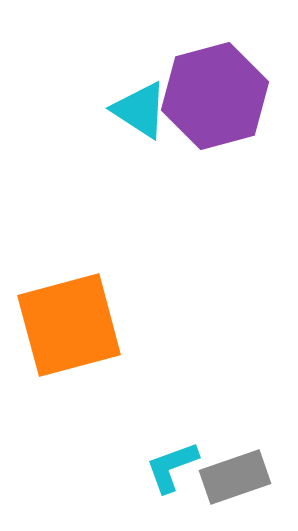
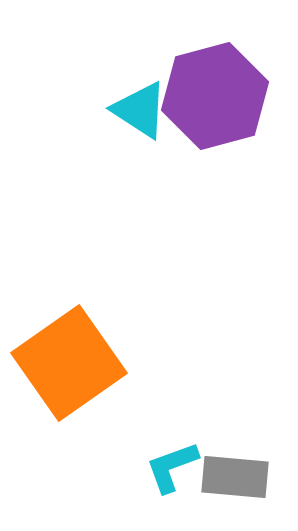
orange square: moved 38 px down; rotated 20 degrees counterclockwise
gray rectangle: rotated 24 degrees clockwise
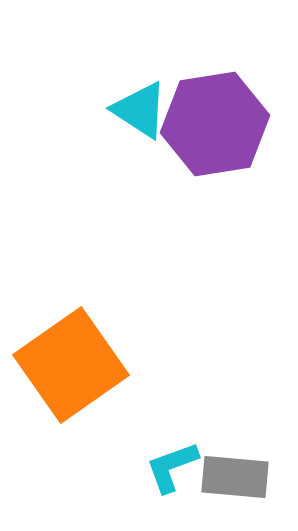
purple hexagon: moved 28 px down; rotated 6 degrees clockwise
orange square: moved 2 px right, 2 px down
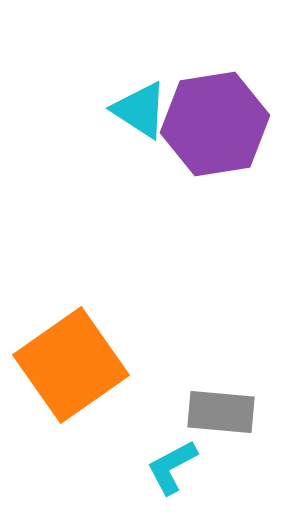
cyan L-shape: rotated 8 degrees counterclockwise
gray rectangle: moved 14 px left, 65 px up
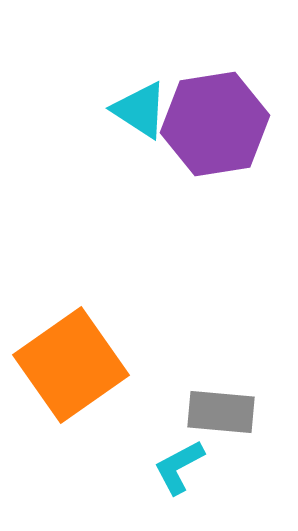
cyan L-shape: moved 7 px right
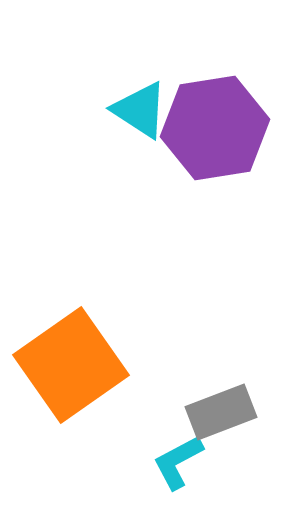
purple hexagon: moved 4 px down
gray rectangle: rotated 26 degrees counterclockwise
cyan L-shape: moved 1 px left, 5 px up
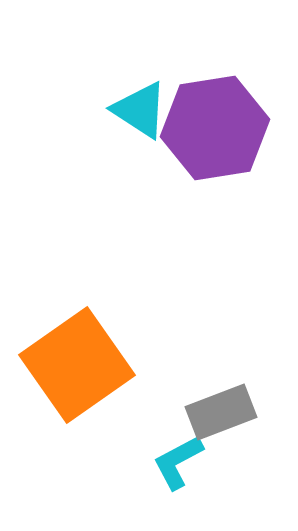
orange square: moved 6 px right
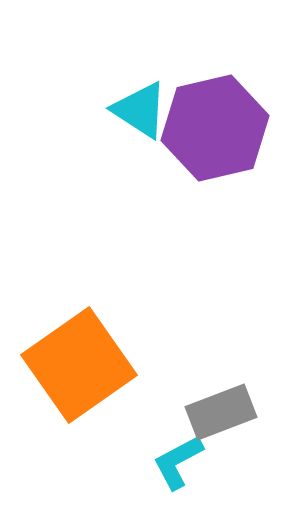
purple hexagon: rotated 4 degrees counterclockwise
orange square: moved 2 px right
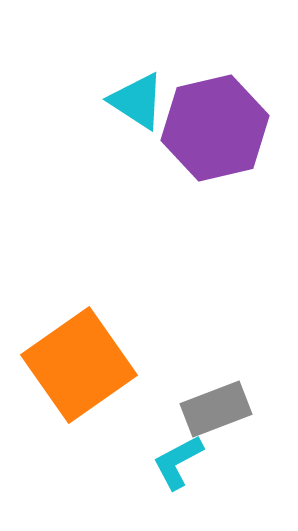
cyan triangle: moved 3 px left, 9 px up
gray rectangle: moved 5 px left, 3 px up
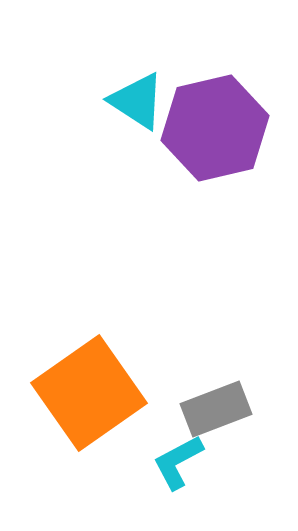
orange square: moved 10 px right, 28 px down
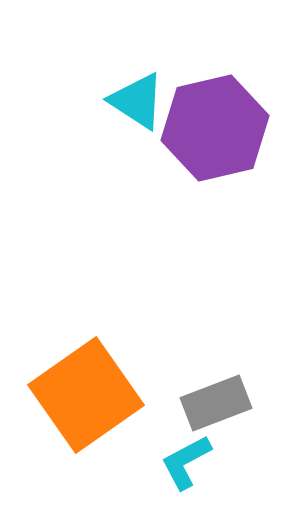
orange square: moved 3 px left, 2 px down
gray rectangle: moved 6 px up
cyan L-shape: moved 8 px right
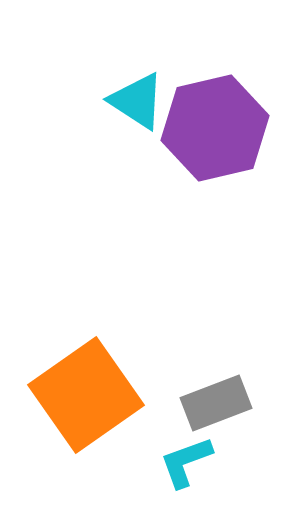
cyan L-shape: rotated 8 degrees clockwise
